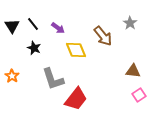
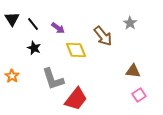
black triangle: moved 7 px up
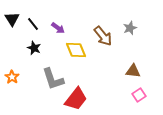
gray star: moved 5 px down; rotated 16 degrees clockwise
orange star: moved 1 px down
